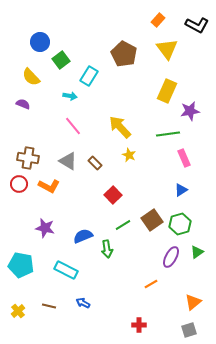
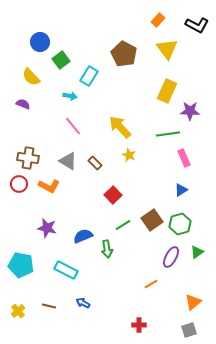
purple star at (190, 111): rotated 12 degrees clockwise
purple star at (45, 228): moved 2 px right
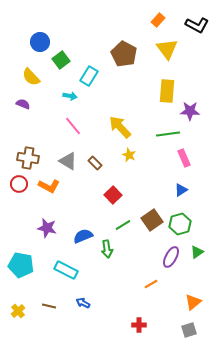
yellow rectangle at (167, 91): rotated 20 degrees counterclockwise
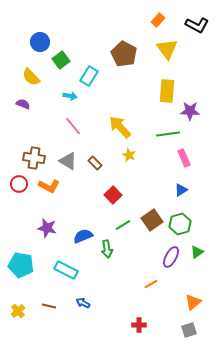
brown cross at (28, 158): moved 6 px right
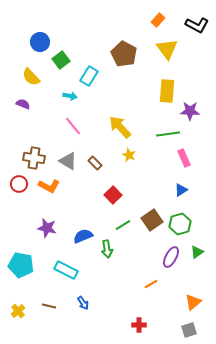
blue arrow at (83, 303): rotated 152 degrees counterclockwise
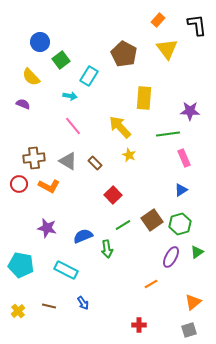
black L-shape at (197, 25): rotated 125 degrees counterclockwise
yellow rectangle at (167, 91): moved 23 px left, 7 px down
brown cross at (34, 158): rotated 15 degrees counterclockwise
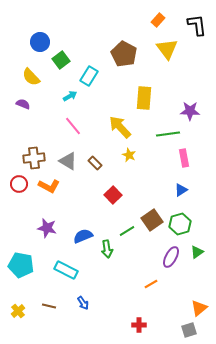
cyan arrow at (70, 96): rotated 40 degrees counterclockwise
pink rectangle at (184, 158): rotated 12 degrees clockwise
green line at (123, 225): moved 4 px right, 6 px down
orange triangle at (193, 302): moved 6 px right, 6 px down
